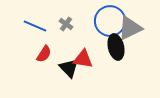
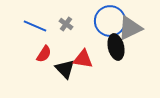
black triangle: moved 4 px left, 1 px down
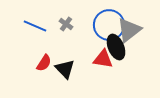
blue circle: moved 1 px left, 4 px down
gray triangle: moved 1 px left, 2 px down; rotated 12 degrees counterclockwise
black ellipse: rotated 10 degrees counterclockwise
red semicircle: moved 9 px down
red triangle: moved 20 px right
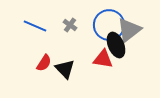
gray cross: moved 4 px right, 1 px down
black ellipse: moved 2 px up
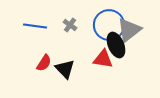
blue line: rotated 15 degrees counterclockwise
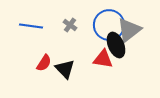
blue line: moved 4 px left
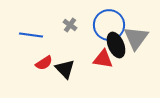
blue line: moved 9 px down
gray triangle: moved 7 px right, 8 px down; rotated 16 degrees counterclockwise
red semicircle: rotated 24 degrees clockwise
